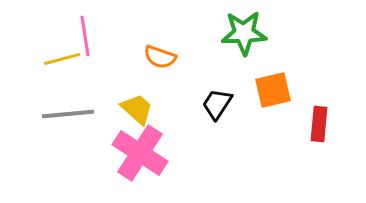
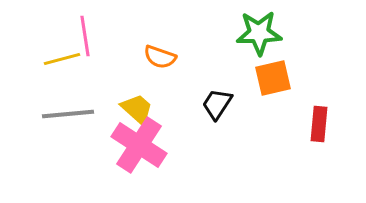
green star: moved 15 px right
orange square: moved 12 px up
pink cross: moved 1 px left, 8 px up
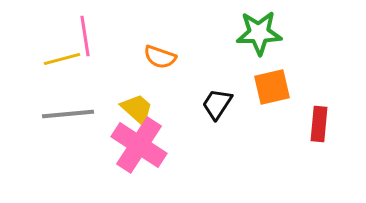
orange square: moved 1 px left, 9 px down
